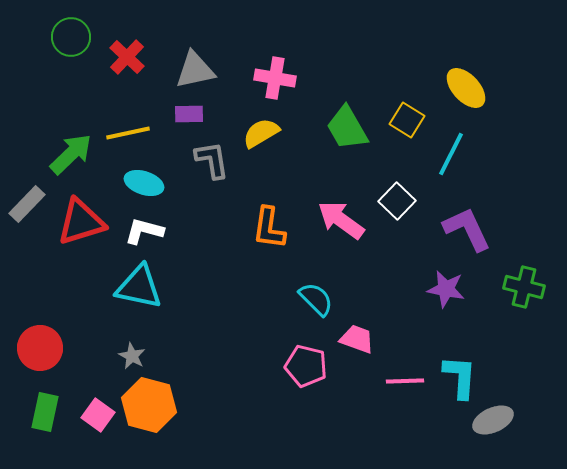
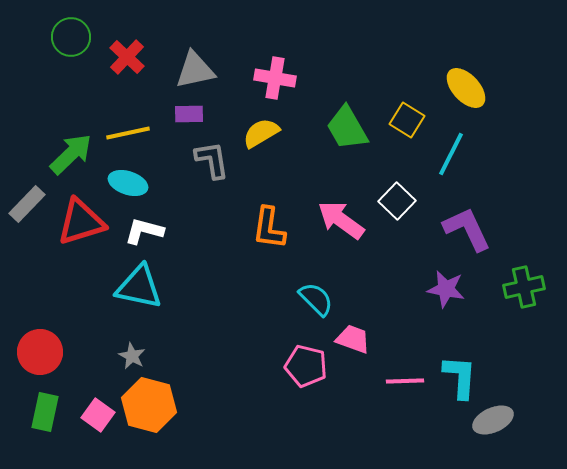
cyan ellipse: moved 16 px left
green cross: rotated 27 degrees counterclockwise
pink trapezoid: moved 4 px left
red circle: moved 4 px down
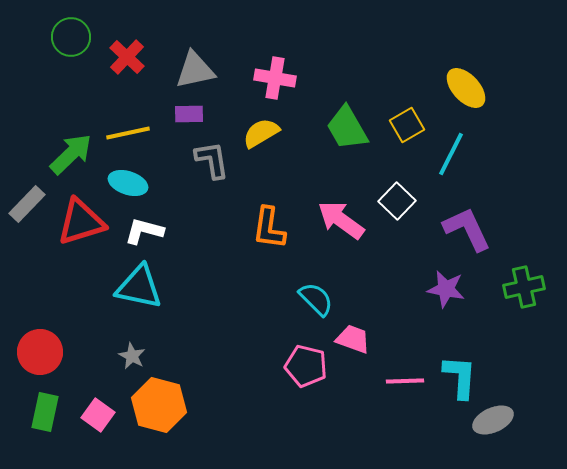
yellow square: moved 5 px down; rotated 28 degrees clockwise
orange hexagon: moved 10 px right
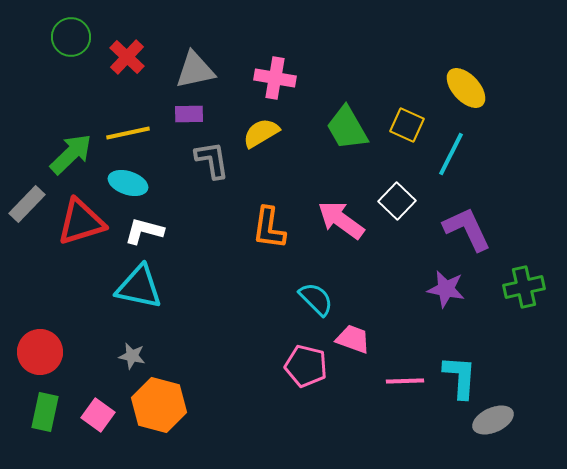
yellow square: rotated 36 degrees counterclockwise
gray star: rotated 16 degrees counterclockwise
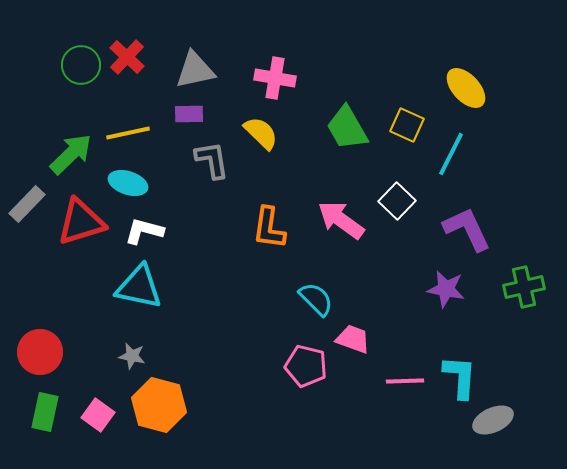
green circle: moved 10 px right, 28 px down
yellow semicircle: rotated 75 degrees clockwise
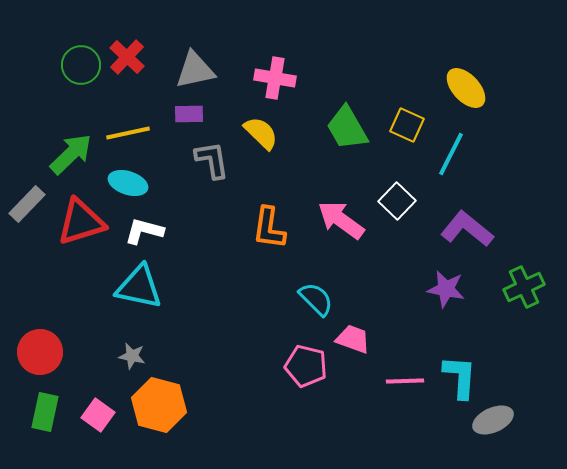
purple L-shape: rotated 26 degrees counterclockwise
green cross: rotated 12 degrees counterclockwise
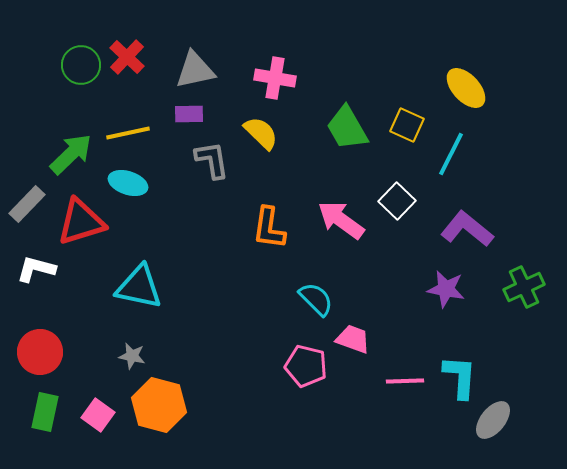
white L-shape: moved 108 px left, 38 px down
gray ellipse: rotated 27 degrees counterclockwise
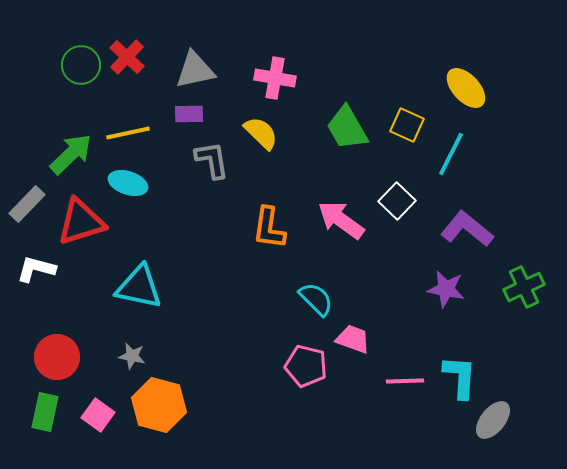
red circle: moved 17 px right, 5 px down
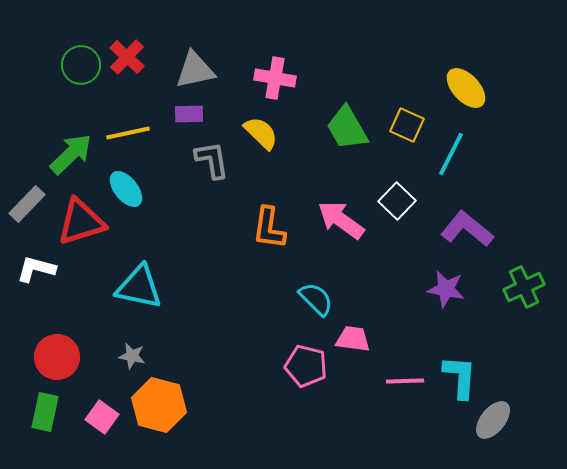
cyan ellipse: moved 2 px left, 6 px down; rotated 33 degrees clockwise
pink trapezoid: rotated 12 degrees counterclockwise
pink square: moved 4 px right, 2 px down
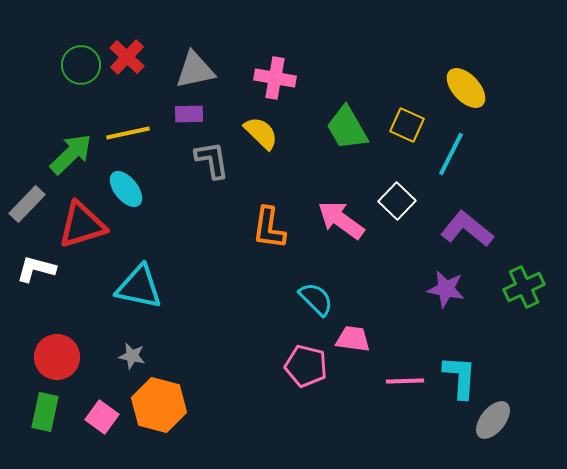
red triangle: moved 1 px right, 3 px down
